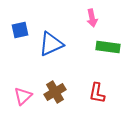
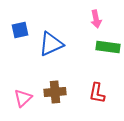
pink arrow: moved 4 px right, 1 px down
brown cross: rotated 25 degrees clockwise
pink triangle: moved 2 px down
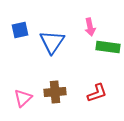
pink arrow: moved 6 px left, 8 px down
blue triangle: moved 1 px right, 2 px up; rotated 32 degrees counterclockwise
red L-shape: rotated 120 degrees counterclockwise
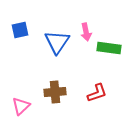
pink arrow: moved 4 px left, 5 px down
blue triangle: moved 5 px right
green rectangle: moved 1 px right, 1 px down
pink triangle: moved 2 px left, 8 px down
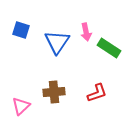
blue square: moved 1 px right; rotated 30 degrees clockwise
green rectangle: rotated 25 degrees clockwise
brown cross: moved 1 px left
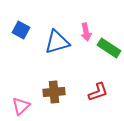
blue square: rotated 12 degrees clockwise
blue triangle: rotated 40 degrees clockwise
red L-shape: moved 1 px right, 1 px up
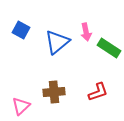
blue triangle: rotated 24 degrees counterclockwise
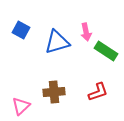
blue triangle: rotated 24 degrees clockwise
green rectangle: moved 3 px left, 3 px down
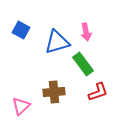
green rectangle: moved 23 px left, 13 px down; rotated 20 degrees clockwise
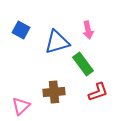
pink arrow: moved 2 px right, 2 px up
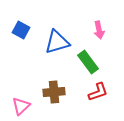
pink arrow: moved 11 px right
green rectangle: moved 5 px right, 2 px up
